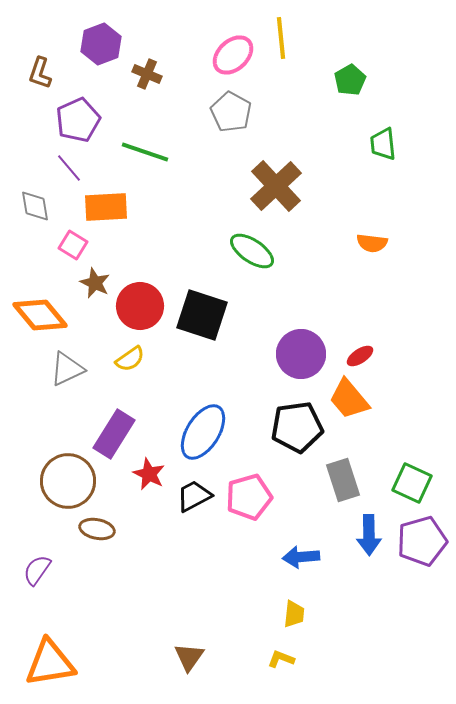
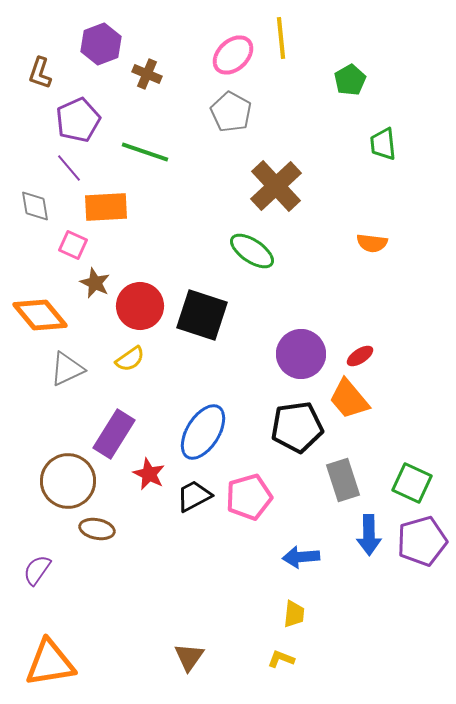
pink square at (73, 245): rotated 8 degrees counterclockwise
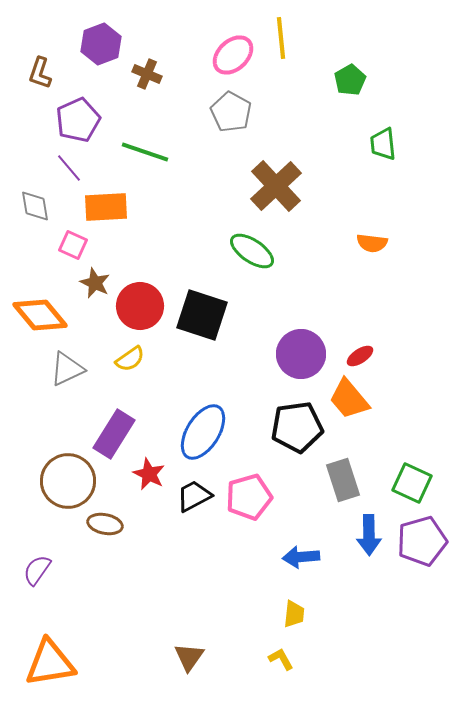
brown ellipse at (97, 529): moved 8 px right, 5 px up
yellow L-shape at (281, 659): rotated 40 degrees clockwise
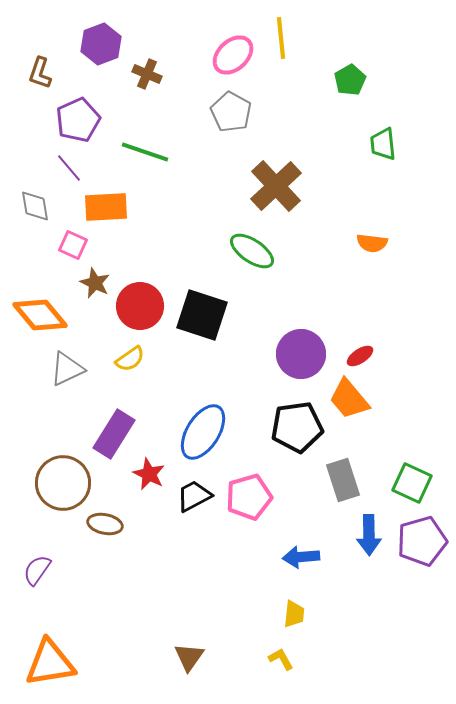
brown circle at (68, 481): moved 5 px left, 2 px down
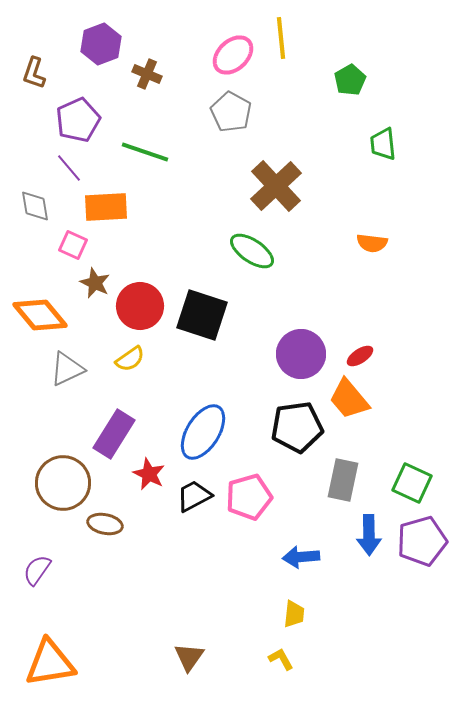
brown L-shape at (40, 73): moved 6 px left
gray rectangle at (343, 480): rotated 30 degrees clockwise
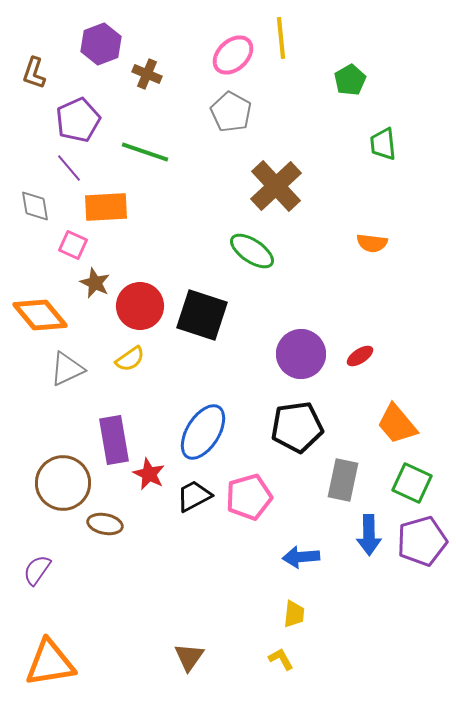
orange trapezoid at (349, 399): moved 48 px right, 25 px down
purple rectangle at (114, 434): moved 6 px down; rotated 42 degrees counterclockwise
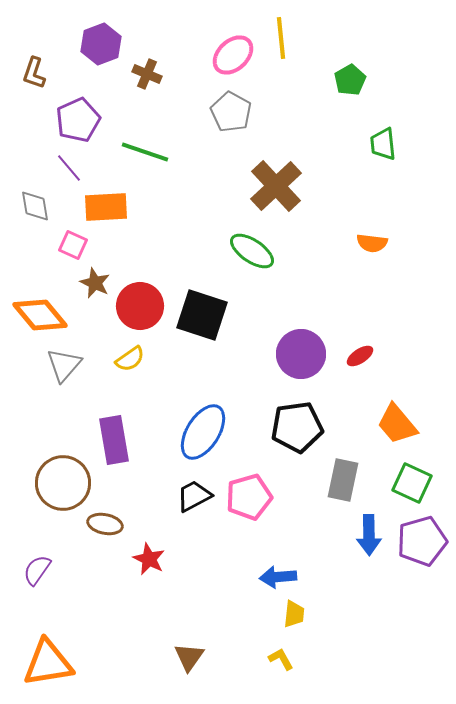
gray triangle at (67, 369): moved 3 px left, 4 px up; rotated 24 degrees counterclockwise
red star at (149, 474): moved 85 px down
blue arrow at (301, 557): moved 23 px left, 20 px down
orange triangle at (50, 663): moved 2 px left
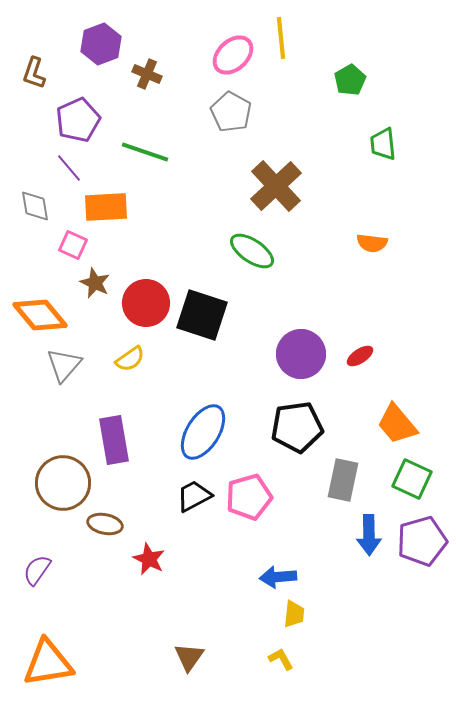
red circle at (140, 306): moved 6 px right, 3 px up
green square at (412, 483): moved 4 px up
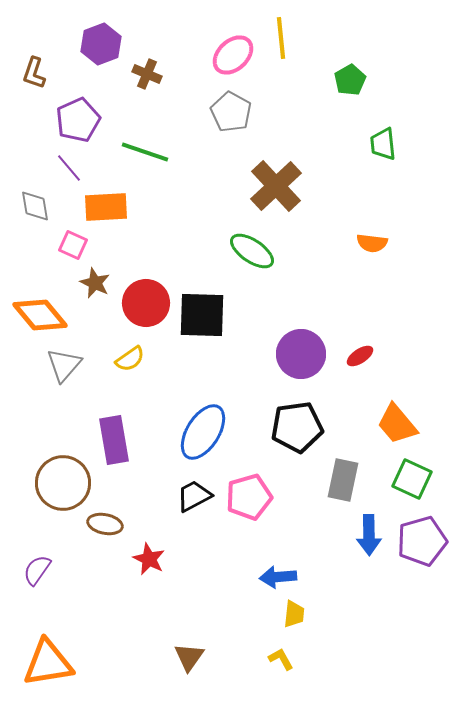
black square at (202, 315): rotated 16 degrees counterclockwise
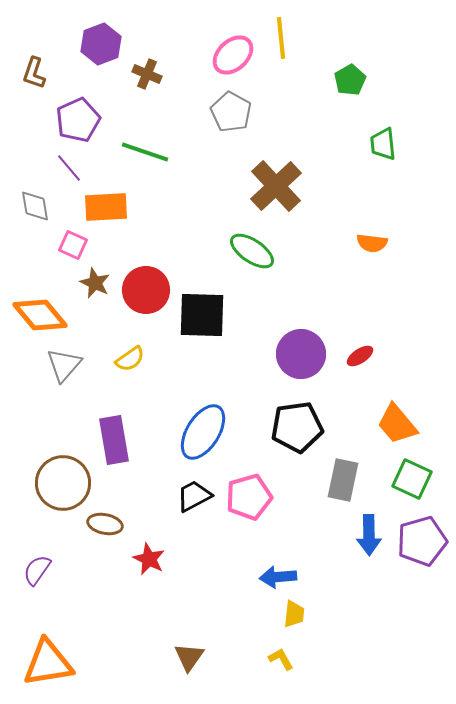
red circle at (146, 303): moved 13 px up
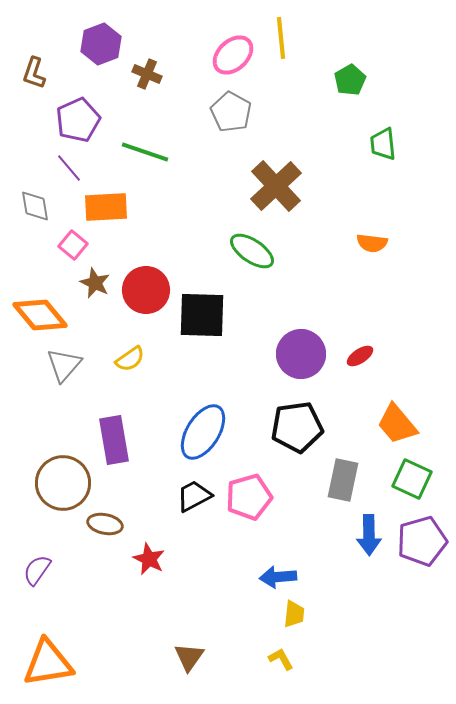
pink square at (73, 245): rotated 16 degrees clockwise
